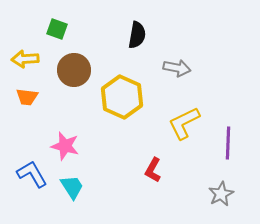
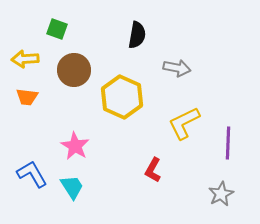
pink star: moved 10 px right; rotated 16 degrees clockwise
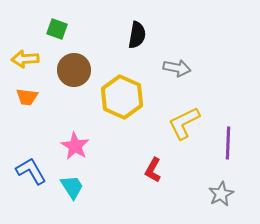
blue L-shape: moved 1 px left, 3 px up
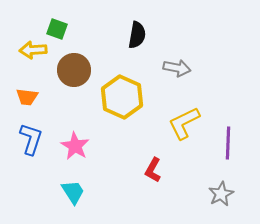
yellow arrow: moved 8 px right, 9 px up
blue L-shape: moved 32 px up; rotated 48 degrees clockwise
cyan trapezoid: moved 1 px right, 5 px down
